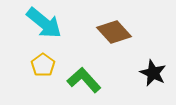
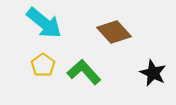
green L-shape: moved 8 px up
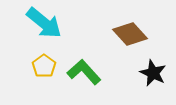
brown diamond: moved 16 px right, 2 px down
yellow pentagon: moved 1 px right, 1 px down
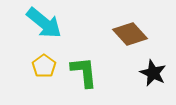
green L-shape: rotated 36 degrees clockwise
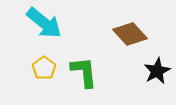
yellow pentagon: moved 2 px down
black star: moved 4 px right, 2 px up; rotated 20 degrees clockwise
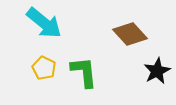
yellow pentagon: rotated 10 degrees counterclockwise
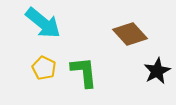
cyan arrow: moved 1 px left
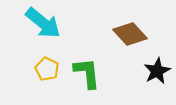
yellow pentagon: moved 3 px right, 1 px down
green L-shape: moved 3 px right, 1 px down
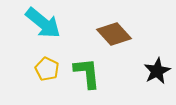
brown diamond: moved 16 px left
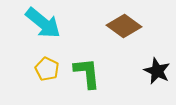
brown diamond: moved 10 px right, 8 px up; rotated 12 degrees counterclockwise
black star: rotated 20 degrees counterclockwise
